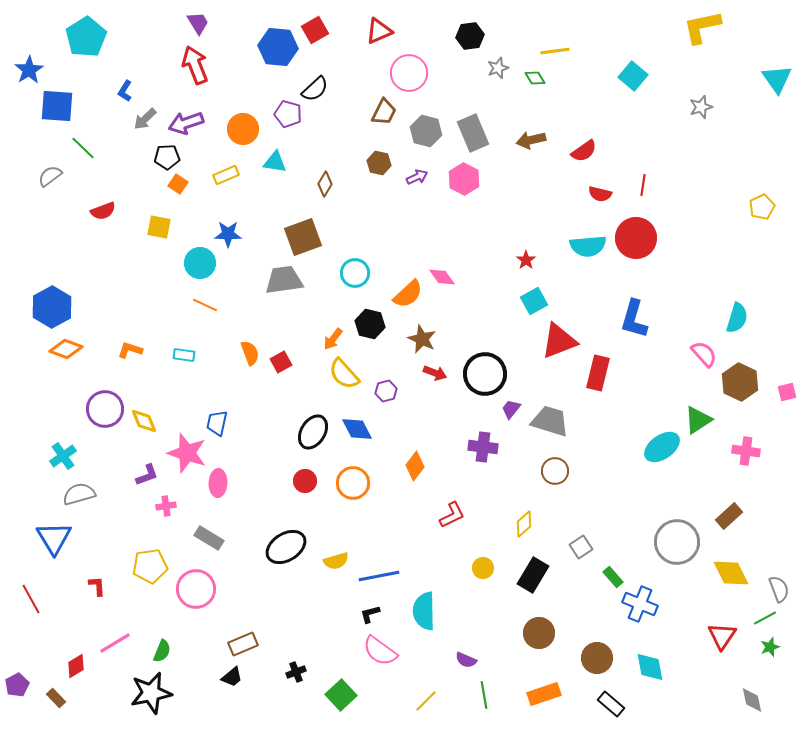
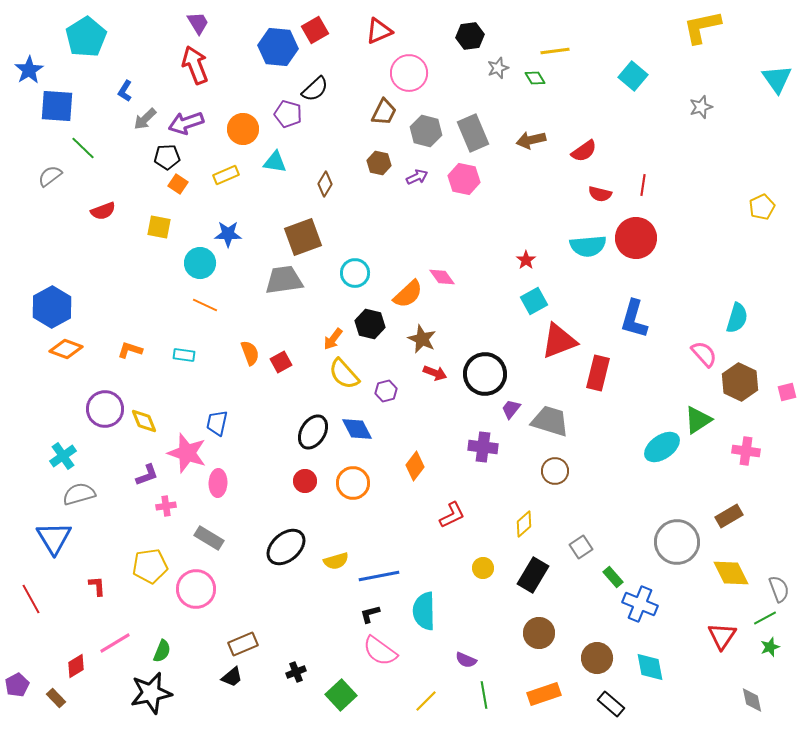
pink hexagon at (464, 179): rotated 16 degrees counterclockwise
brown rectangle at (729, 516): rotated 12 degrees clockwise
black ellipse at (286, 547): rotated 9 degrees counterclockwise
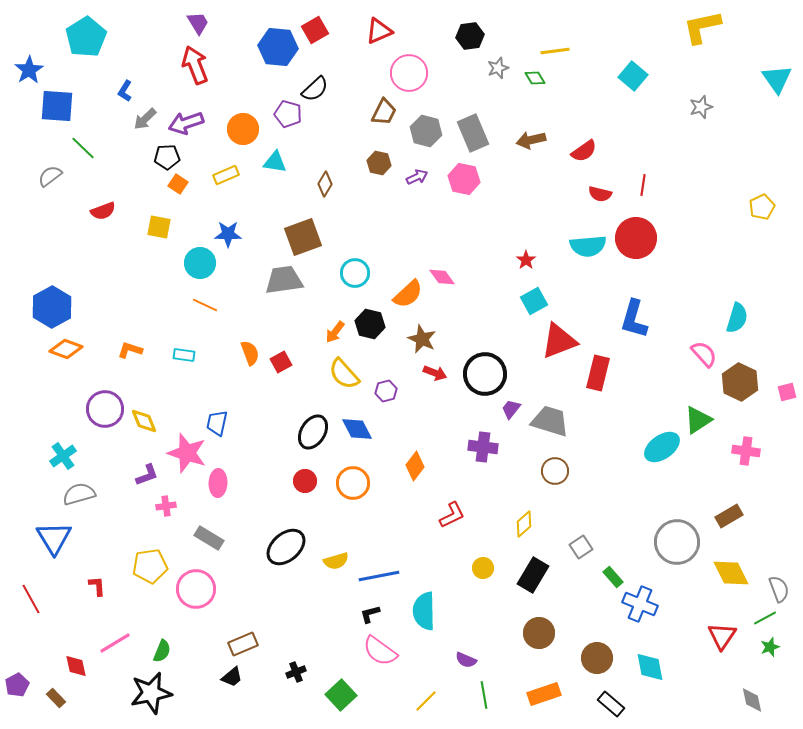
orange arrow at (333, 339): moved 2 px right, 7 px up
red diamond at (76, 666): rotated 70 degrees counterclockwise
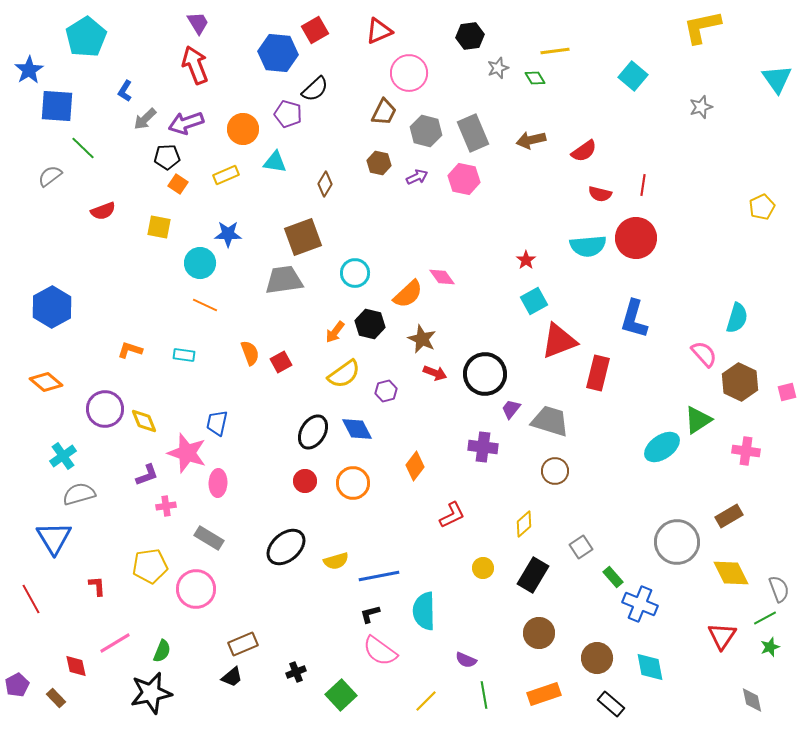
blue hexagon at (278, 47): moved 6 px down
orange diamond at (66, 349): moved 20 px left, 33 px down; rotated 20 degrees clockwise
yellow semicircle at (344, 374): rotated 84 degrees counterclockwise
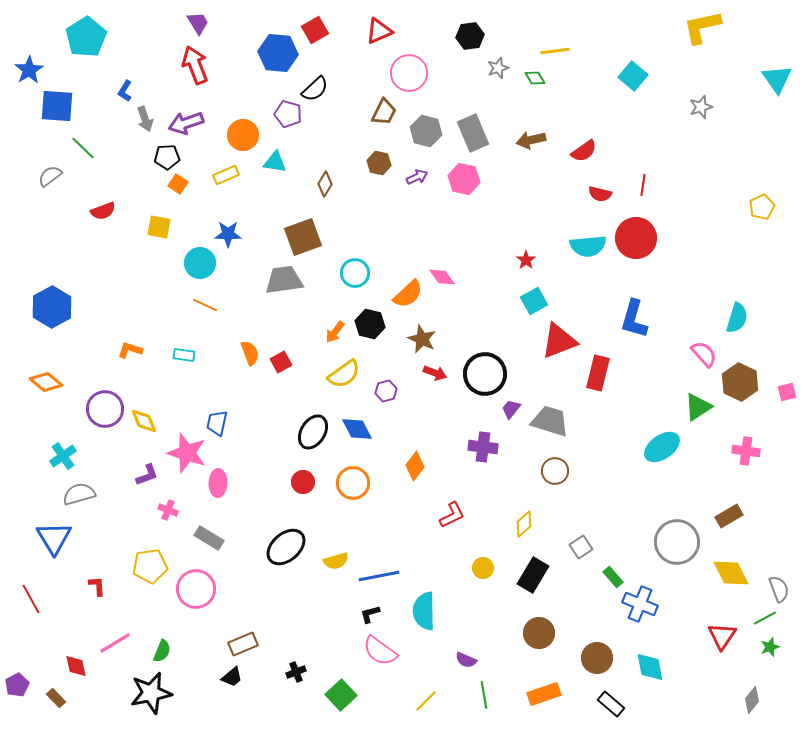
gray arrow at (145, 119): rotated 65 degrees counterclockwise
orange circle at (243, 129): moved 6 px down
green triangle at (698, 420): moved 13 px up
red circle at (305, 481): moved 2 px left, 1 px down
pink cross at (166, 506): moved 2 px right, 4 px down; rotated 30 degrees clockwise
gray diamond at (752, 700): rotated 52 degrees clockwise
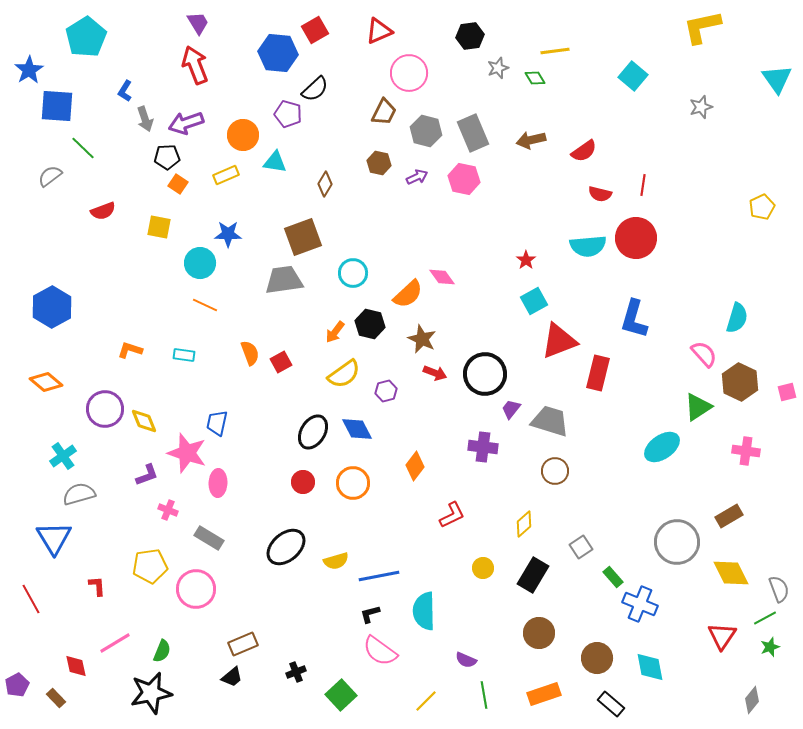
cyan circle at (355, 273): moved 2 px left
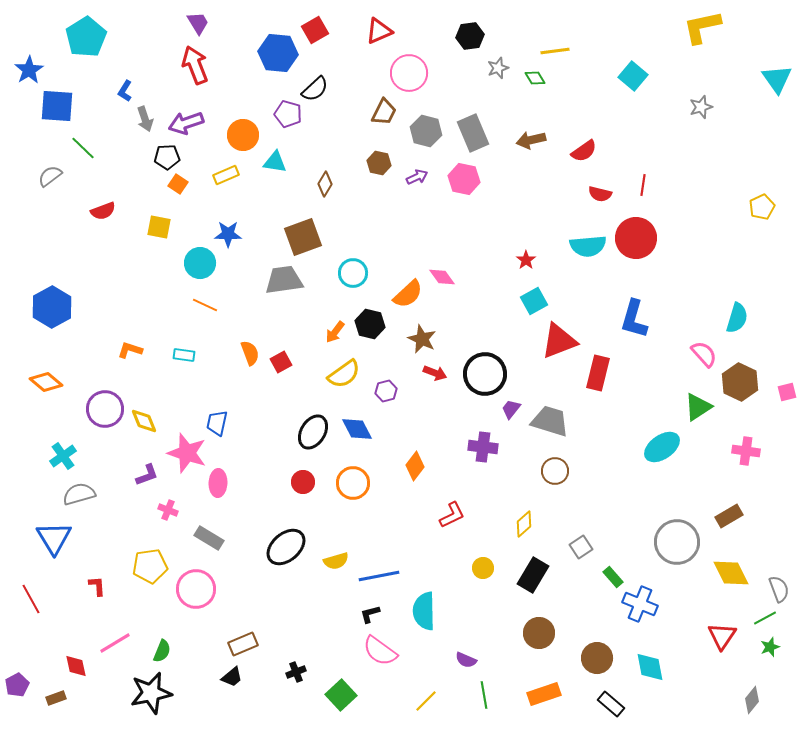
brown rectangle at (56, 698): rotated 66 degrees counterclockwise
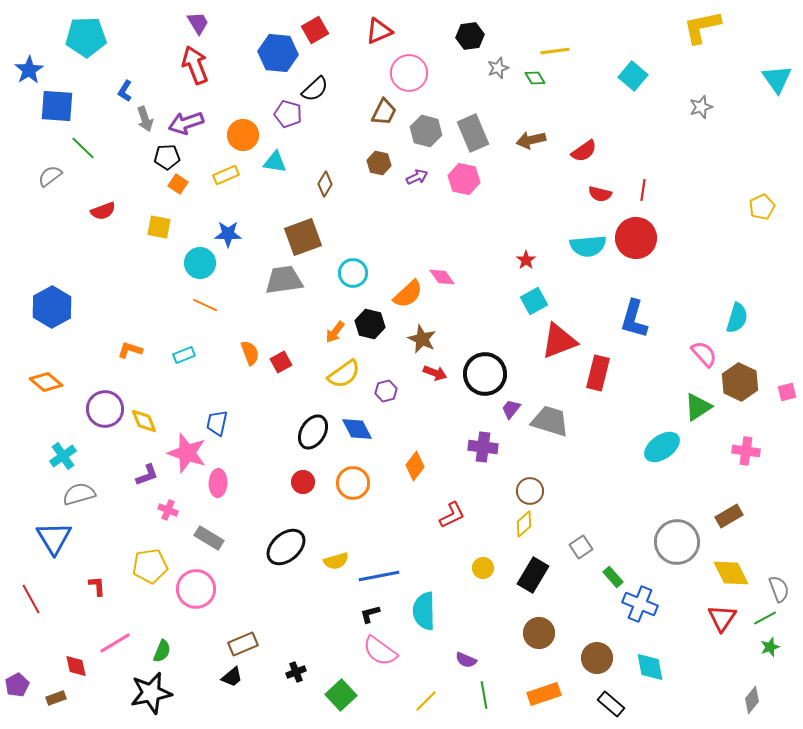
cyan pentagon at (86, 37): rotated 30 degrees clockwise
red line at (643, 185): moved 5 px down
cyan rectangle at (184, 355): rotated 30 degrees counterclockwise
brown circle at (555, 471): moved 25 px left, 20 px down
red triangle at (722, 636): moved 18 px up
